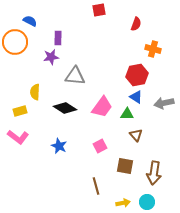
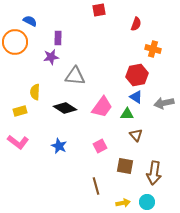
pink L-shape: moved 5 px down
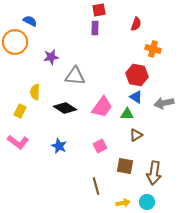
purple rectangle: moved 37 px right, 10 px up
red hexagon: rotated 20 degrees clockwise
yellow rectangle: rotated 48 degrees counterclockwise
brown triangle: rotated 40 degrees clockwise
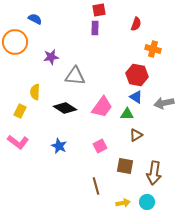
blue semicircle: moved 5 px right, 2 px up
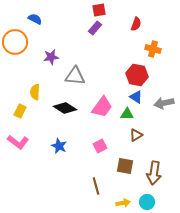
purple rectangle: rotated 40 degrees clockwise
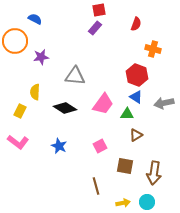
orange circle: moved 1 px up
purple star: moved 10 px left
red hexagon: rotated 10 degrees clockwise
pink trapezoid: moved 1 px right, 3 px up
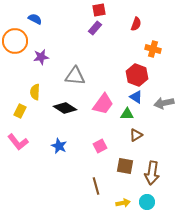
pink L-shape: rotated 15 degrees clockwise
brown arrow: moved 2 px left
